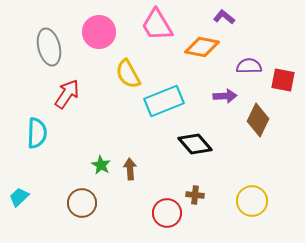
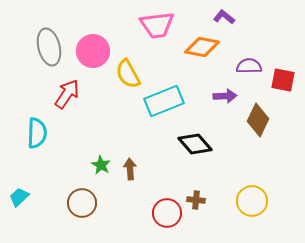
pink trapezoid: rotated 66 degrees counterclockwise
pink circle: moved 6 px left, 19 px down
brown cross: moved 1 px right, 5 px down
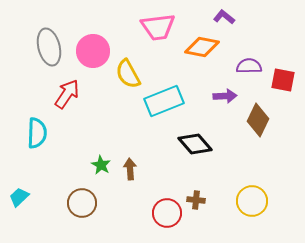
pink trapezoid: moved 1 px right, 2 px down
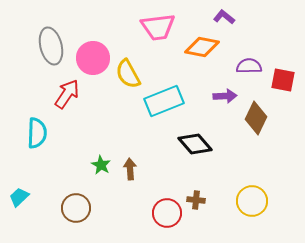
gray ellipse: moved 2 px right, 1 px up
pink circle: moved 7 px down
brown diamond: moved 2 px left, 2 px up
brown circle: moved 6 px left, 5 px down
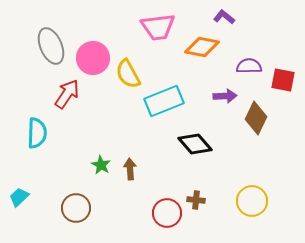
gray ellipse: rotated 9 degrees counterclockwise
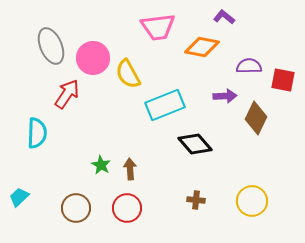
cyan rectangle: moved 1 px right, 4 px down
red circle: moved 40 px left, 5 px up
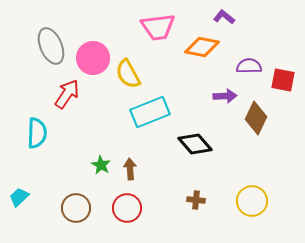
cyan rectangle: moved 15 px left, 7 px down
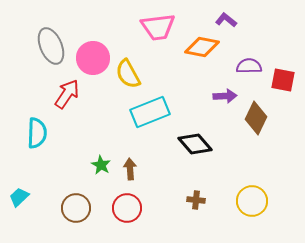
purple L-shape: moved 2 px right, 3 px down
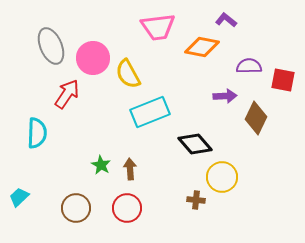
yellow circle: moved 30 px left, 24 px up
